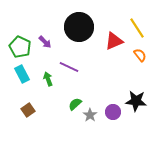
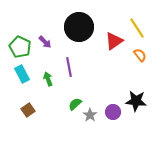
red triangle: rotated 12 degrees counterclockwise
purple line: rotated 54 degrees clockwise
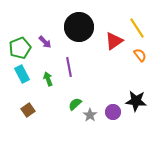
green pentagon: moved 1 px down; rotated 25 degrees clockwise
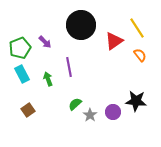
black circle: moved 2 px right, 2 px up
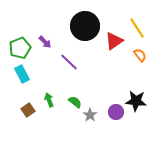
black circle: moved 4 px right, 1 px down
purple line: moved 5 px up; rotated 36 degrees counterclockwise
green arrow: moved 1 px right, 21 px down
green semicircle: moved 2 px up; rotated 80 degrees clockwise
purple circle: moved 3 px right
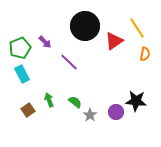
orange semicircle: moved 5 px right, 1 px up; rotated 48 degrees clockwise
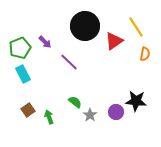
yellow line: moved 1 px left, 1 px up
cyan rectangle: moved 1 px right
green arrow: moved 17 px down
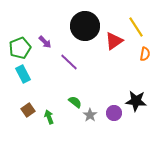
purple circle: moved 2 px left, 1 px down
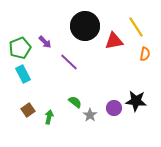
red triangle: rotated 24 degrees clockwise
purple circle: moved 5 px up
green arrow: rotated 32 degrees clockwise
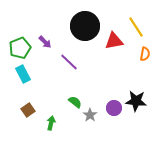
green arrow: moved 2 px right, 6 px down
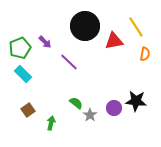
cyan rectangle: rotated 18 degrees counterclockwise
green semicircle: moved 1 px right, 1 px down
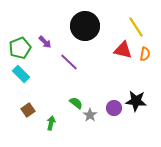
red triangle: moved 9 px right, 9 px down; rotated 24 degrees clockwise
cyan rectangle: moved 2 px left
